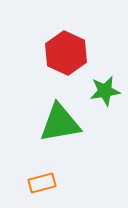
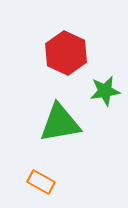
orange rectangle: moved 1 px left, 1 px up; rotated 44 degrees clockwise
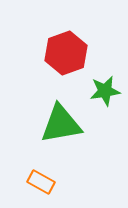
red hexagon: rotated 15 degrees clockwise
green triangle: moved 1 px right, 1 px down
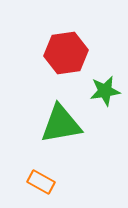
red hexagon: rotated 12 degrees clockwise
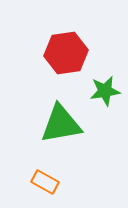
orange rectangle: moved 4 px right
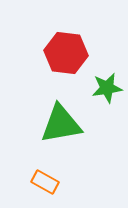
red hexagon: rotated 15 degrees clockwise
green star: moved 2 px right, 3 px up
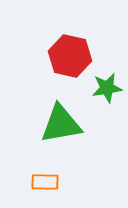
red hexagon: moved 4 px right, 3 px down; rotated 6 degrees clockwise
orange rectangle: rotated 28 degrees counterclockwise
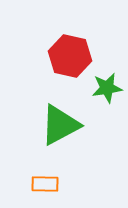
green triangle: moved 1 px left, 1 px down; rotated 18 degrees counterclockwise
orange rectangle: moved 2 px down
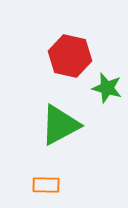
green star: rotated 24 degrees clockwise
orange rectangle: moved 1 px right, 1 px down
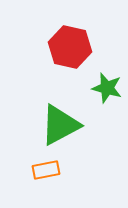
red hexagon: moved 9 px up
orange rectangle: moved 15 px up; rotated 12 degrees counterclockwise
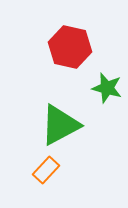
orange rectangle: rotated 36 degrees counterclockwise
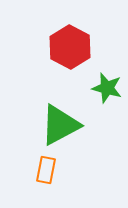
red hexagon: rotated 15 degrees clockwise
orange rectangle: rotated 32 degrees counterclockwise
